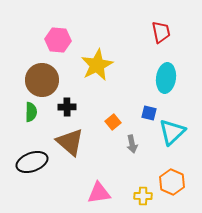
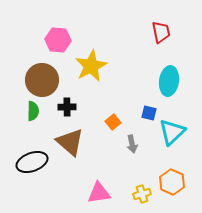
yellow star: moved 6 px left, 1 px down
cyan ellipse: moved 3 px right, 3 px down
green semicircle: moved 2 px right, 1 px up
yellow cross: moved 1 px left, 2 px up; rotated 18 degrees counterclockwise
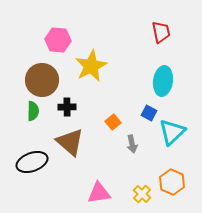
cyan ellipse: moved 6 px left
blue square: rotated 14 degrees clockwise
yellow cross: rotated 30 degrees counterclockwise
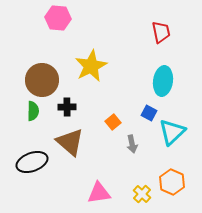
pink hexagon: moved 22 px up
